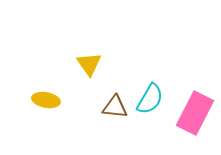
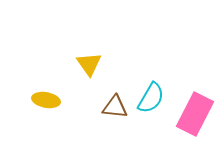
cyan semicircle: moved 1 px right, 1 px up
pink rectangle: moved 1 px down
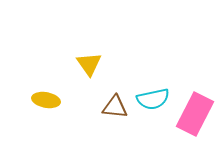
cyan semicircle: moved 2 px right, 1 px down; rotated 48 degrees clockwise
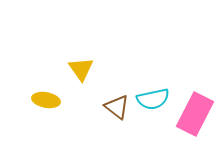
yellow triangle: moved 8 px left, 5 px down
brown triangle: moved 2 px right; rotated 32 degrees clockwise
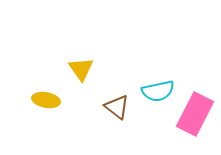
cyan semicircle: moved 5 px right, 8 px up
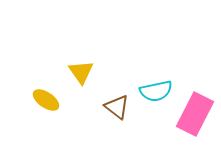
yellow triangle: moved 3 px down
cyan semicircle: moved 2 px left
yellow ellipse: rotated 24 degrees clockwise
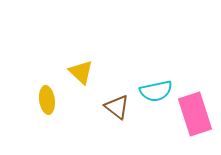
yellow triangle: rotated 12 degrees counterclockwise
yellow ellipse: moved 1 px right; rotated 48 degrees clockwise
pink rectangle: rotated 45 degrees counterclockwise
